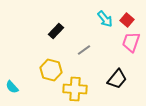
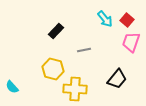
gray line: rotated 24 degrees clockwise
yellow hexagon: moved 2 px right, 1 px up
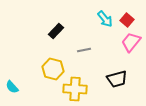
pink trapezoid: rotated 20 degrees clockwise
black trapezoid: rotated 35 degrees clockwise
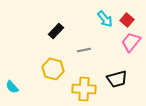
yellow cross: moved 9 px right
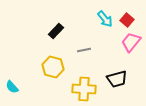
yellow hexagon: moved 2 px up
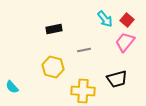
black rectangle: moved 2 px left, 2 px up; rotated 35 degrees clockwise
pink trapezoid: moved 6 px left
yellow cross: moved 1 px left, 2 px down
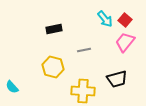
red square: moved 2 px left
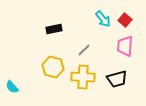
cyan arrow: moved 2 px left
pink trapezoid: moved 4 px down; rotated 35 degrees counterclockwise
gray line: rotated 32 degrees counterclockwise
yellow cross: moved 14 px up
